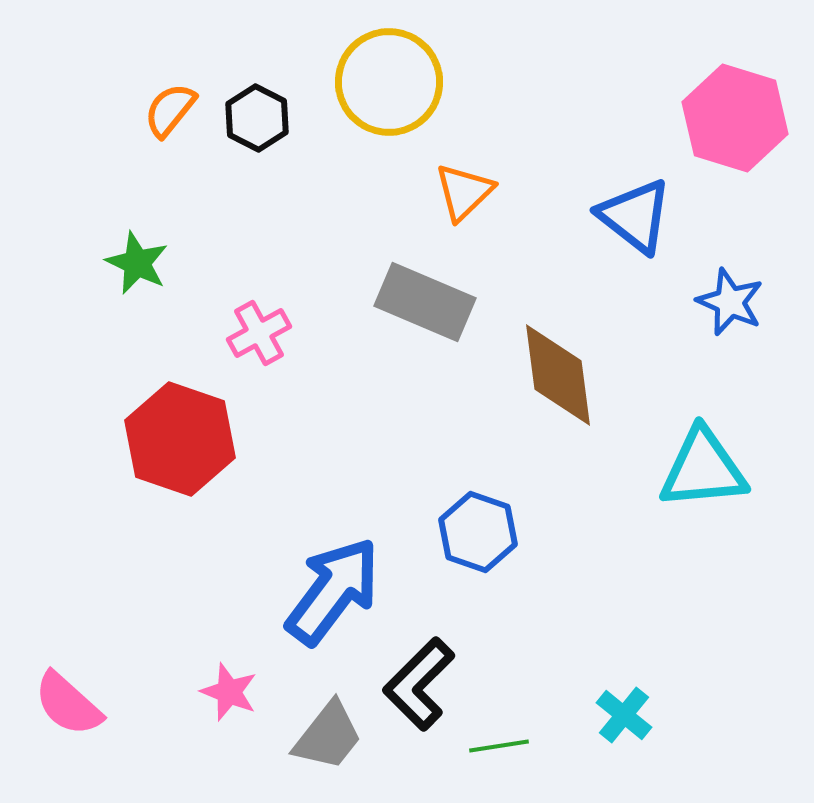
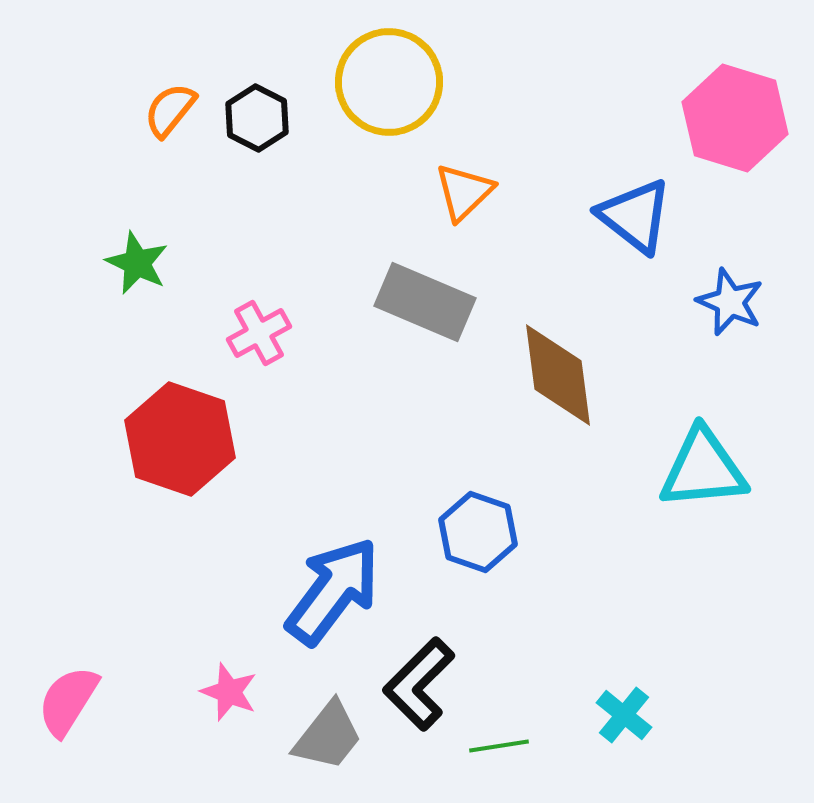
pink semicircle: moved 3 px up; rotated 80 degrees clockwise
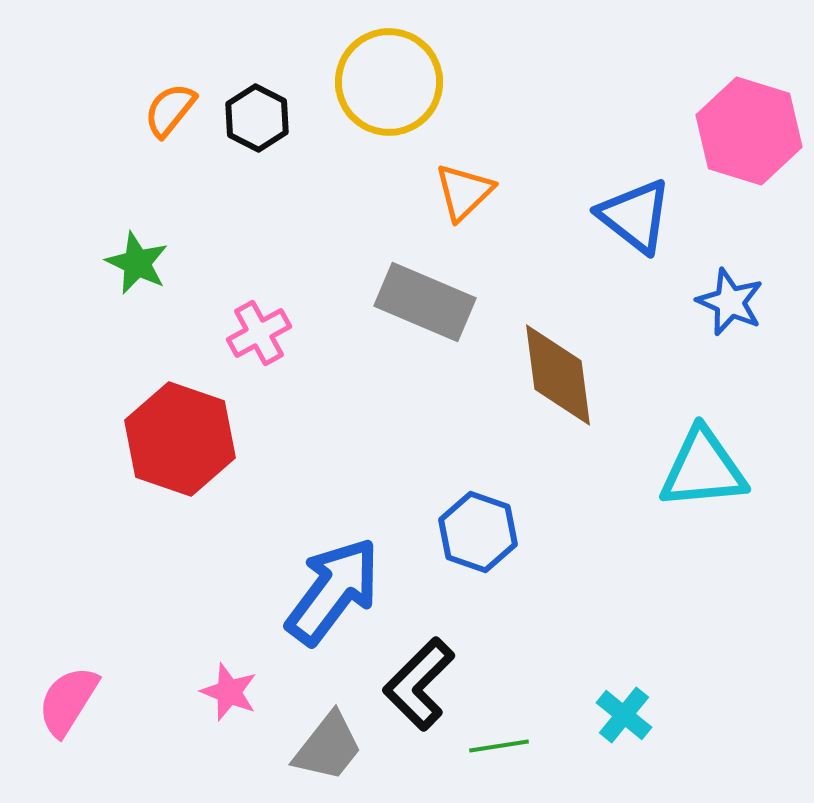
pink hexagon: moved 14 px right, 13 px down
gray trapezoid: moved 11 px down
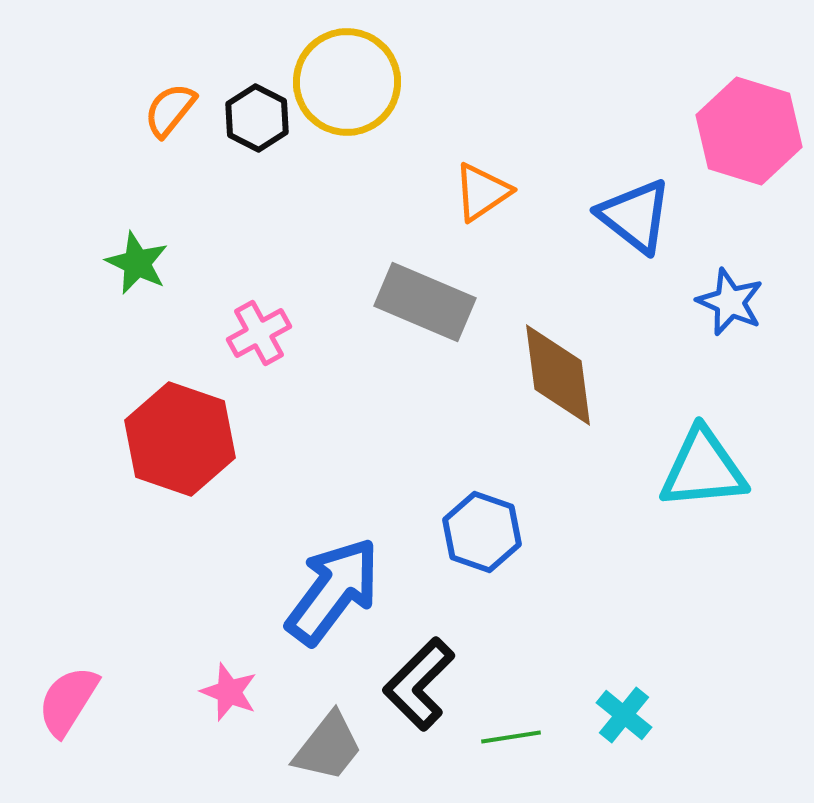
yellow circle: moved 42 px left
orange triangle: moved 18 px right; rotated 10 degrees clockwise
blue hexagon: moved 4 px right
green line: moved 12 px right, 9 px up
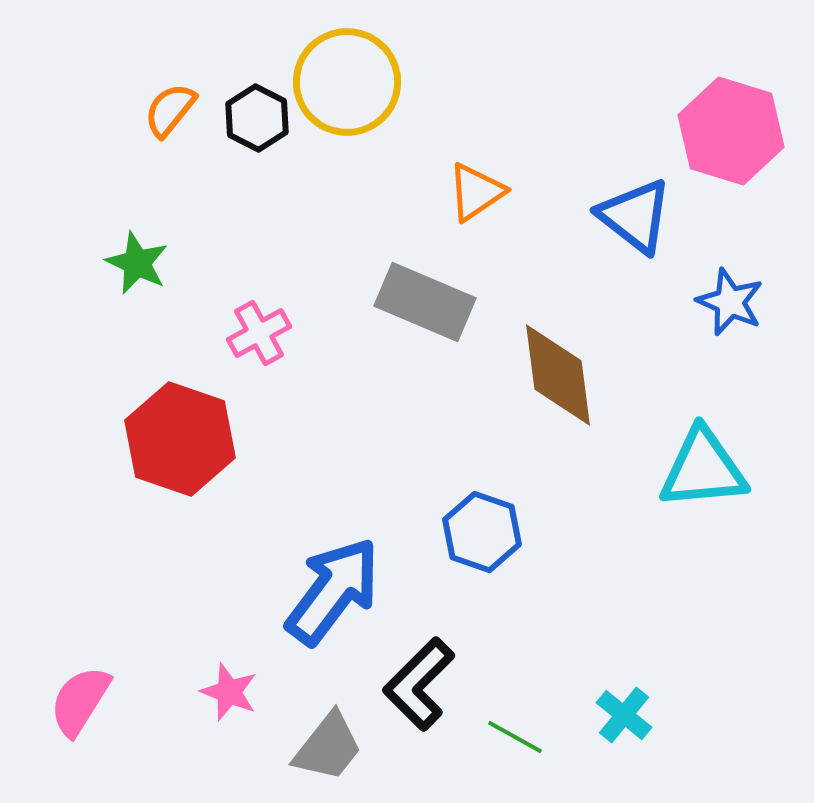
pink hexagon: moved 18 px left
orange triangle: moved 6 px left
pink semicircle: moved 12 px right
green line: moved 4 px right; rotated 38 degrees clockwise
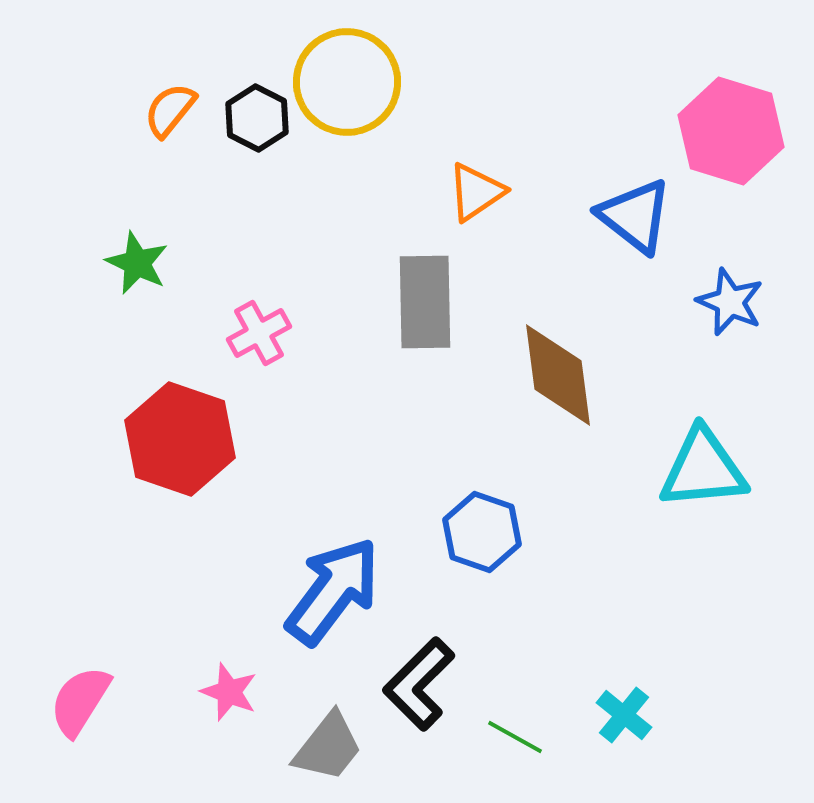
gray rectangle: rotated 66 degrees clockwise
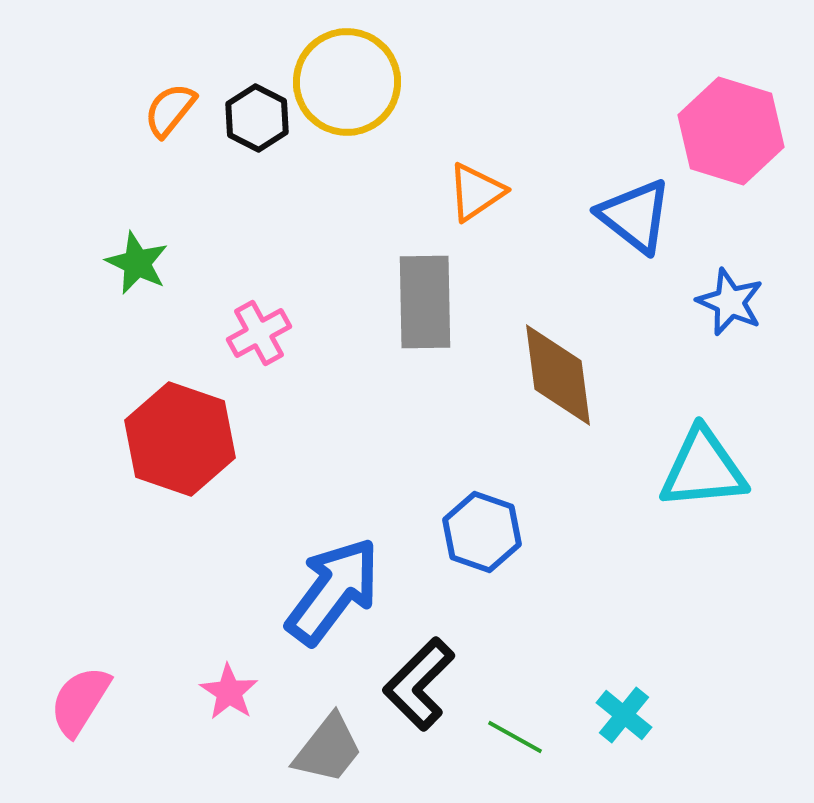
pink star: rotated 12 degrees clockwise
gray trapezoid: moved 2 px down
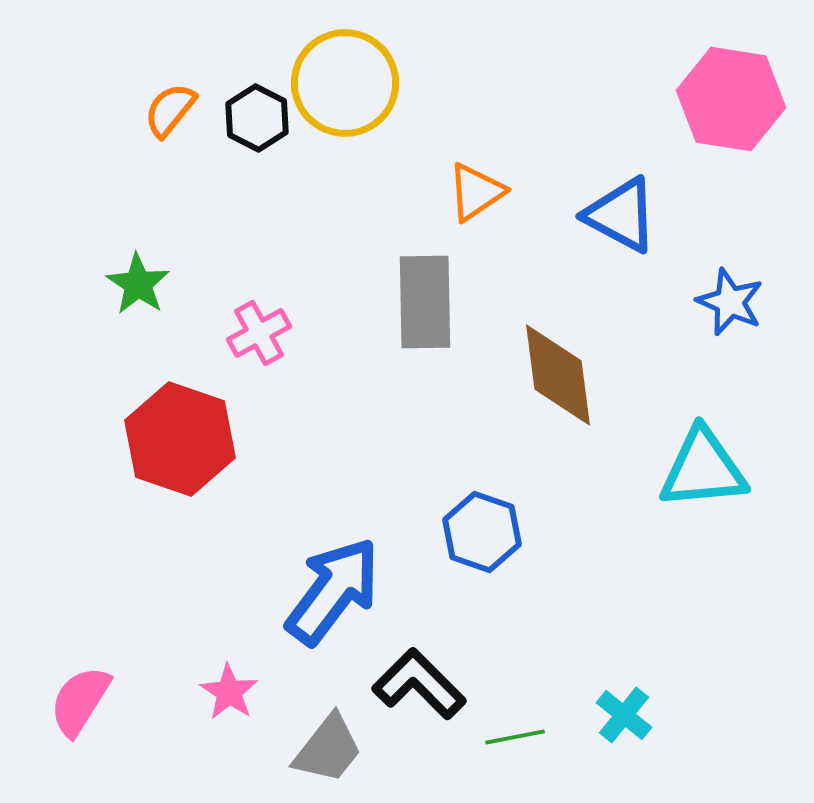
yellow circle: moved 2 px left, 1 px down
pink hexagon: moved 32 px up; rotated 8 degrees counterclockwise
blue triangle: moved 14 px left, 1 px up; rotated 10 degrees counterclockwise
green star: moved 1 px right, 21 px down; rotated 8 degrees clockwise
black L-shape: rotated 90 degrees clockwise
green line: rotated 40 degrees counterclockwise
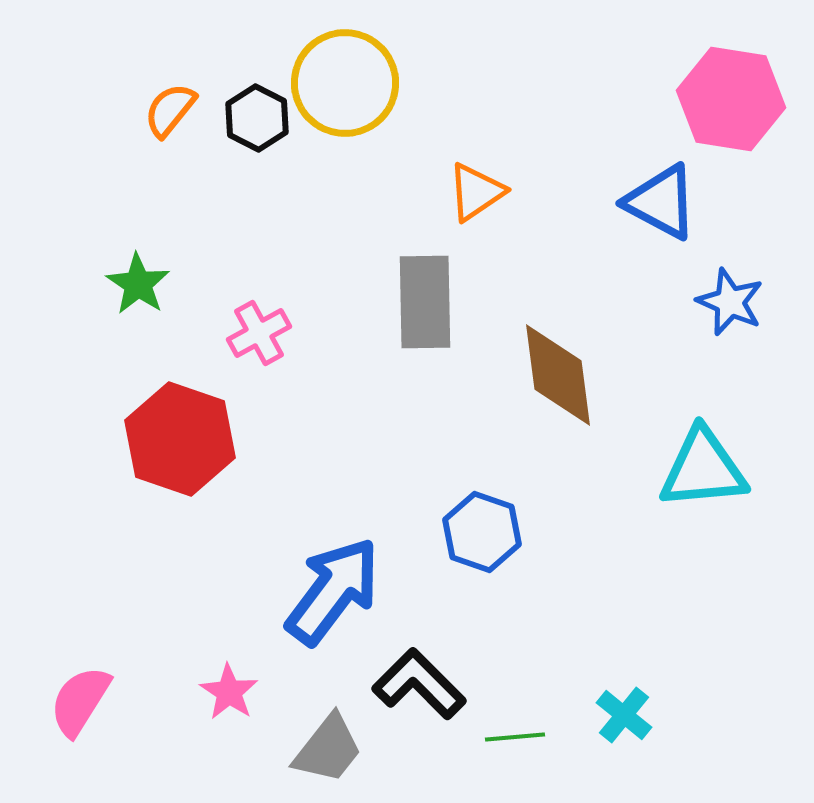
blue triangle: moved 40 px right, 13 px up
green line: rotated 6 degrees clockwise
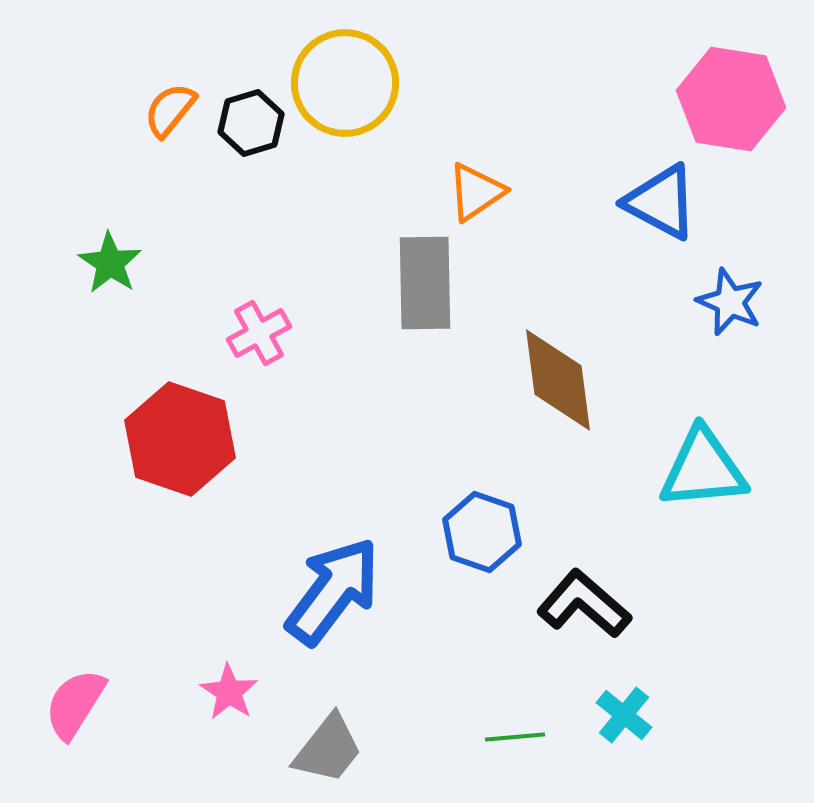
black hexagon: moved 6 px left, 5 px down; rotated 16 degrees clockwise
green star: moved 28 px left, 21 px up
gray rectangle: moved 19 px up
brown diamond: moved 5 px down
black L-shape: moved 165 px right, 80 px up; rotated 4 degrees counterclockwise
pink semicircle: moved 5 px left, 3 px down
